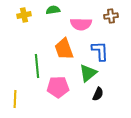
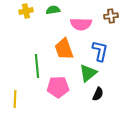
yellow cross: moved 2 px right, 4 px up
blue L-shape: rotated 15 degrees clockwise
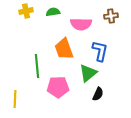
green semicircle: moved 2 px down
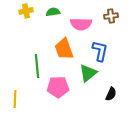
black semicircle: moved 13 px right
